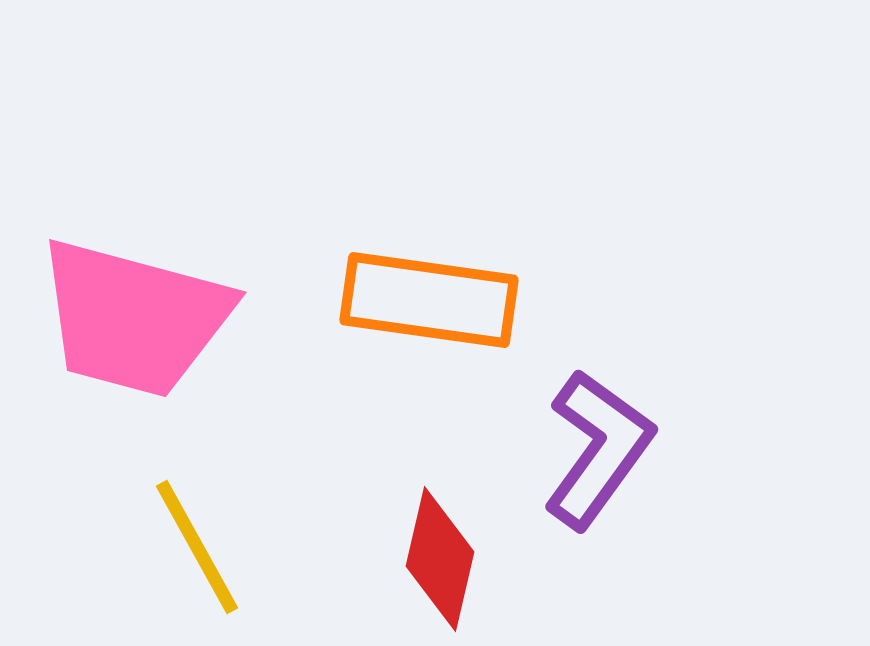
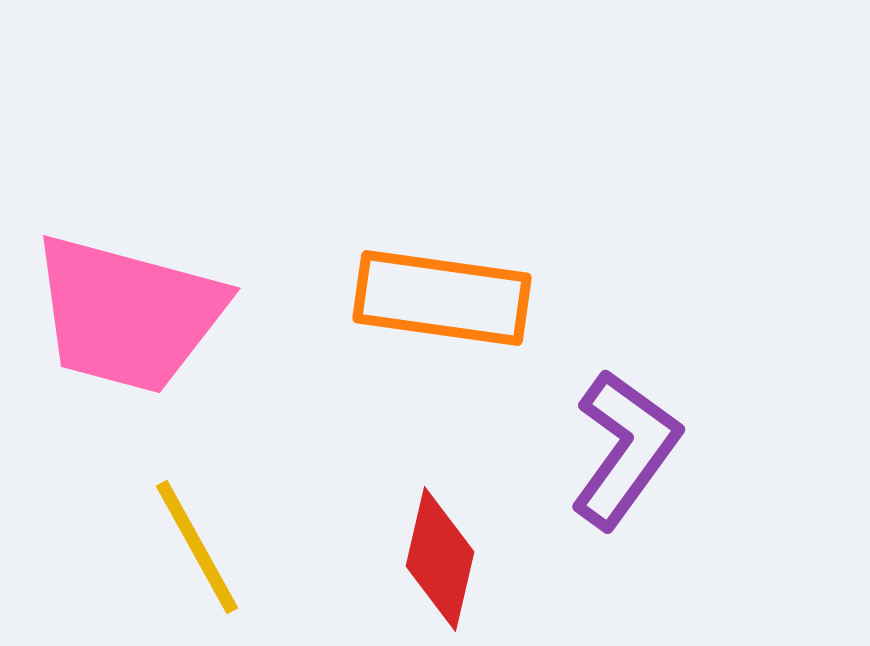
orange rectangle: moved 13 px right, 2 px up
pink trapezoid: moved 6 px left, 4 px up
purple L-shape: moved 27 px right
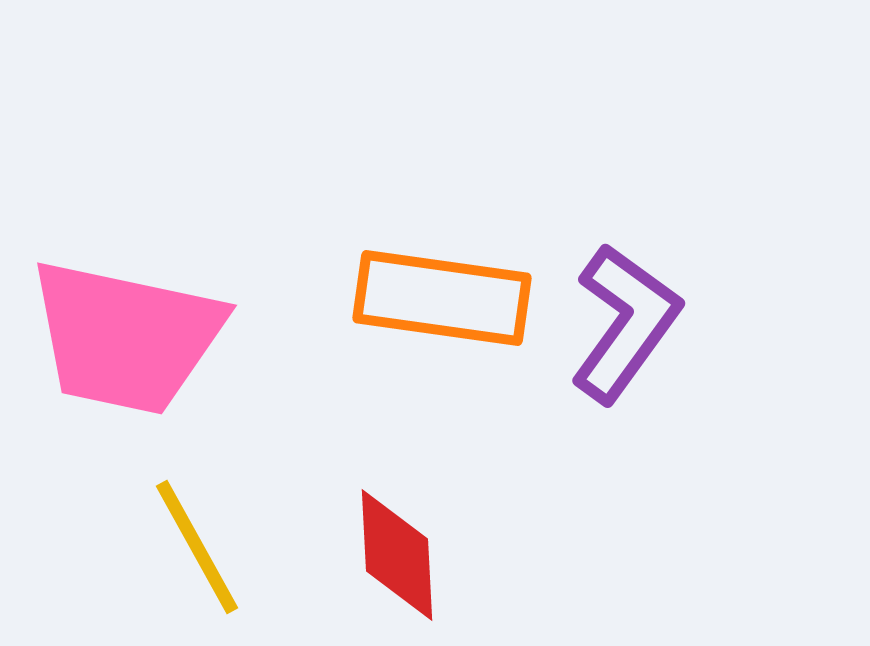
pink trapezoid: moved 2 px left, 23 px down; rotated 3 degrees counterclockwise
purple L-shape: moved 126 px up
red diamond: moved 43 px left, 4 px up; rotated 16 degrees counterclockwise
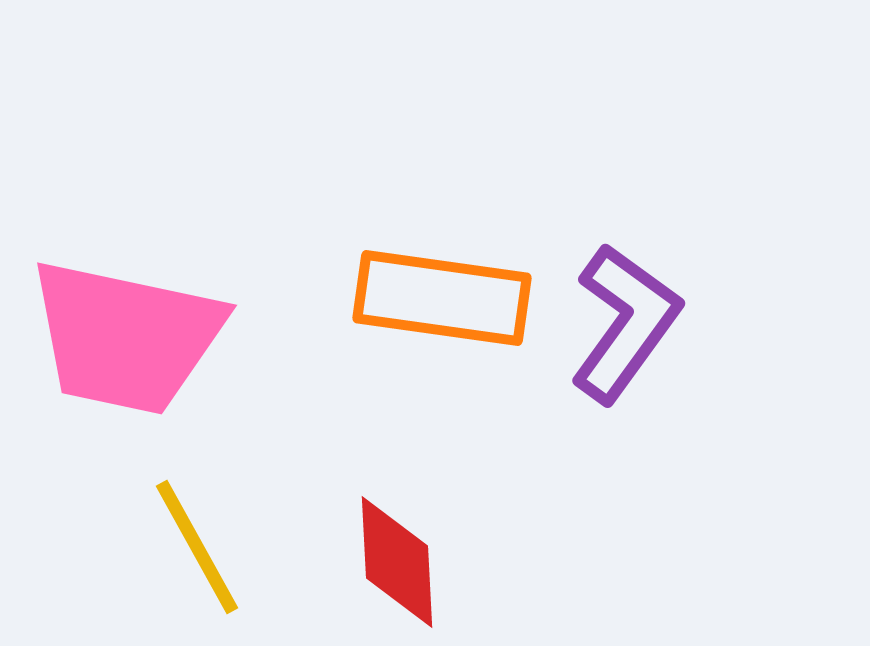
red diamond: moved 7 px down
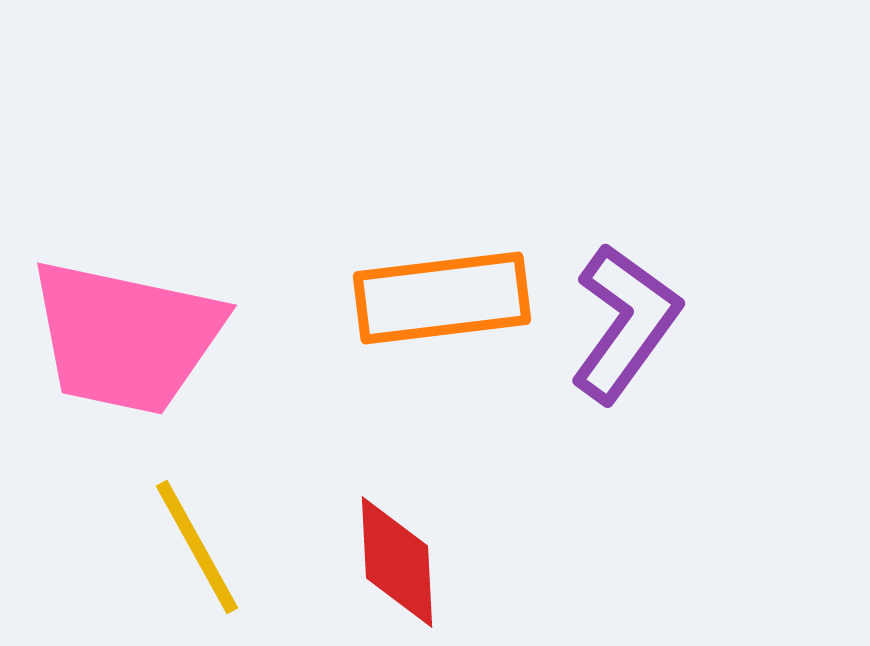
orange rectangle: rotated 15 degrees counterclockwise
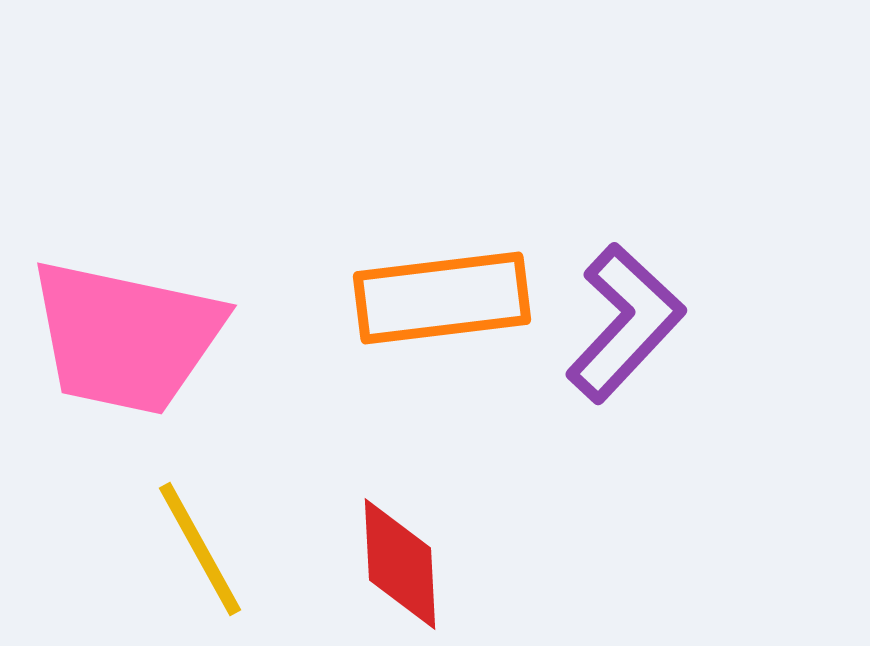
purple L-shape: rotated 7 degrees clockwise
yellow line: moved 3 px right, 2 px down
red diamond: moved 3 px right, 2 px down
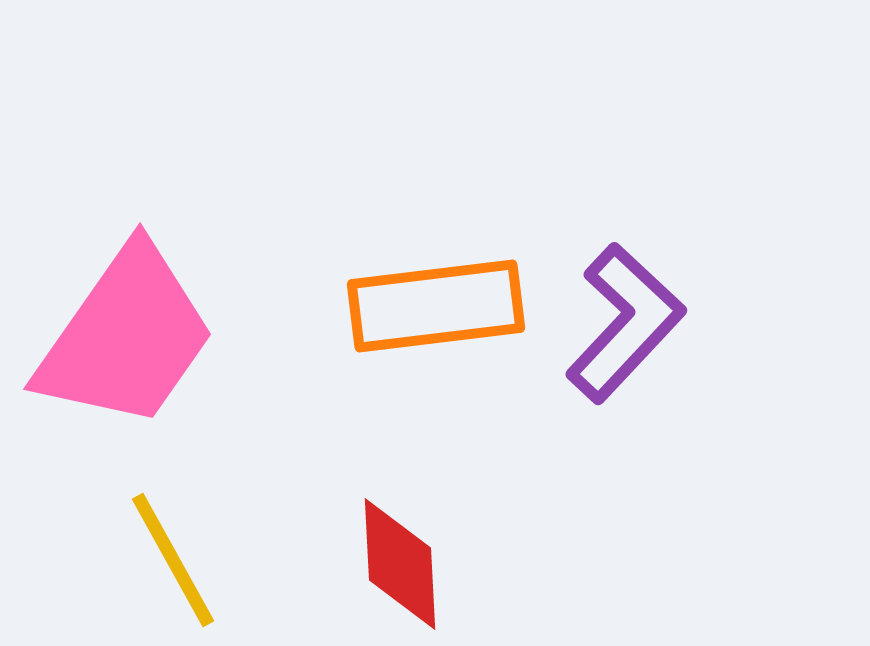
orange rectangle: moved 6 px left, 8 px down
pink trapezoid: rotated 67 degrees counterclockwise
yellow line: moved 27 px left, 11 px down
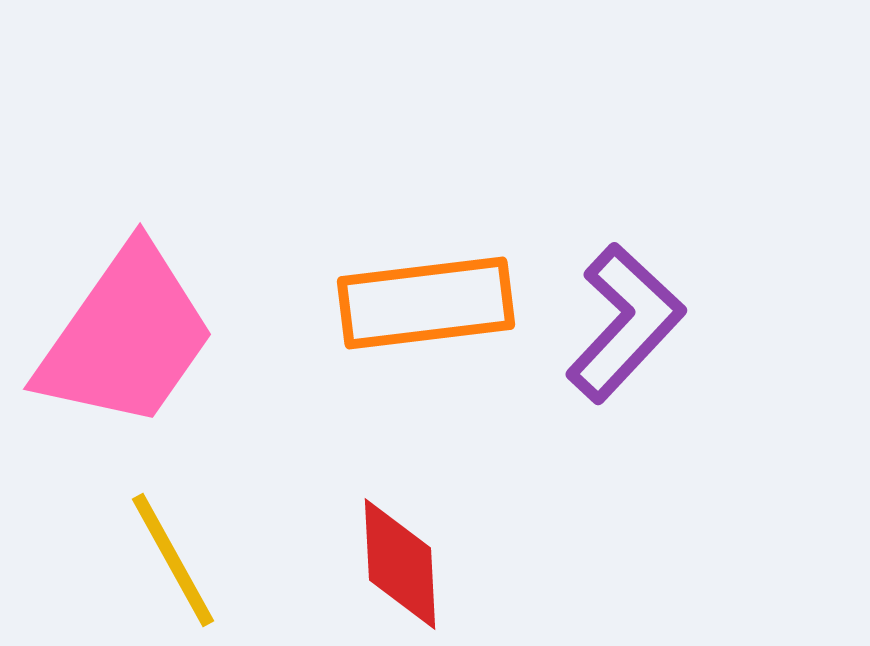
orange rectangle: moved 10 px left, 3 px up
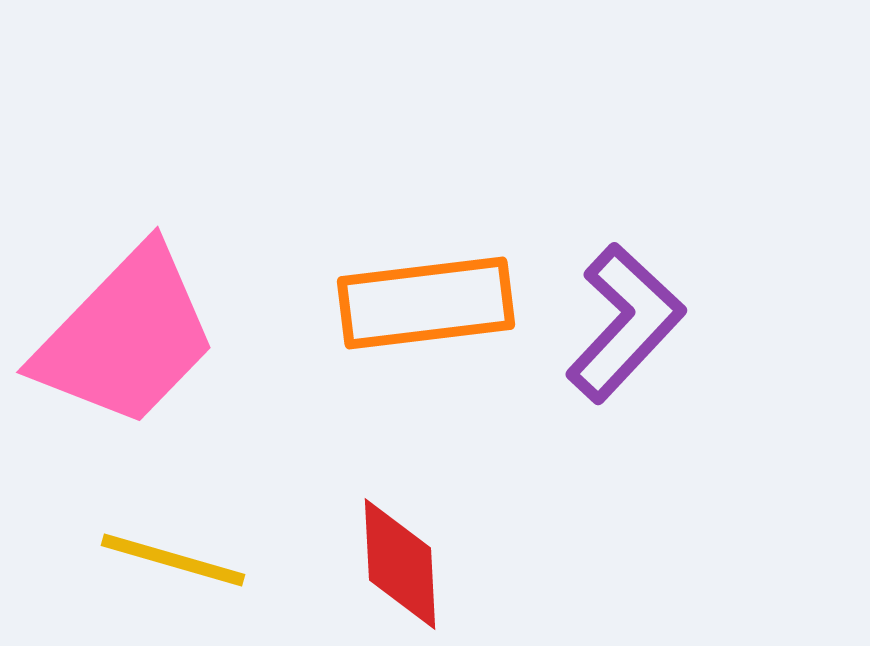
pink trapezoid: rotated 9 degrees clockwise
yellow line: rotated 45 degrees counterclockwise
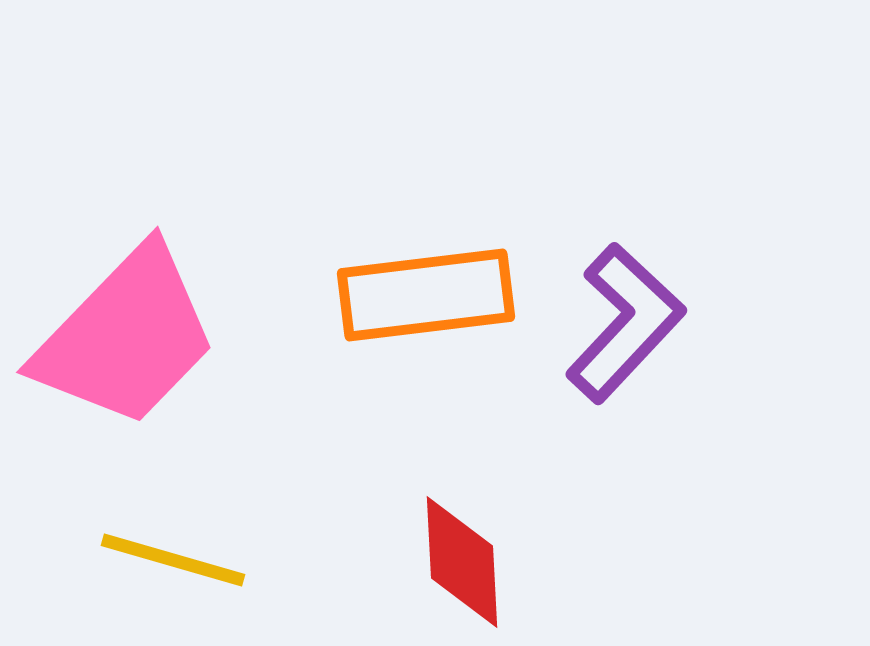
orange rectangle: moved 8 px up
red diamond: moved 62 px right, 2 px up
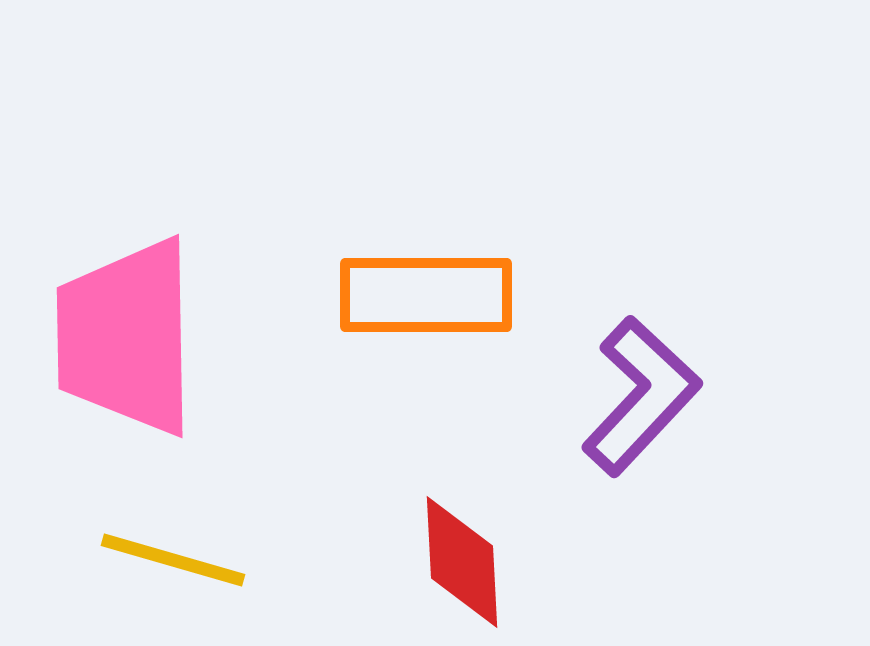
orange rectangle: rotated 7 degrees clockwise
purple L-shape: moved 16 px right, 73 px down
pink trapezoid: rotated 135 degrees clockwise
